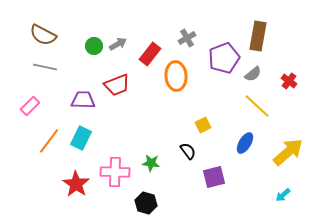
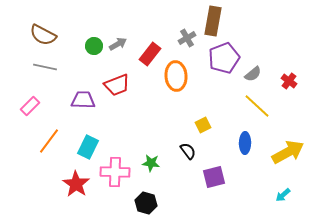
brown rectangle: moved 45 px left, 15 px up
cyan rectangle: moved 7 px right, 9 px down
blue ellipse: rotated 30 degrees counterclockwise
yellow arrow: rotated 12 degrees clockwise
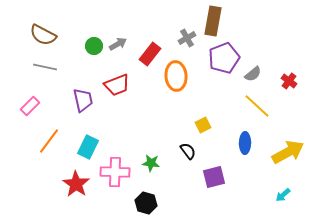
purple trapezoid: rotated 75 degrees clockwise
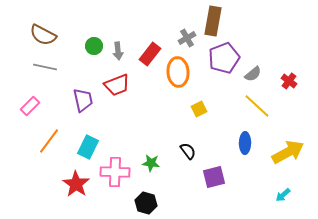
gray arrow: moved 7 px down; rotated 114 degrees clockwise
orange ellipse: moved 2 px right, 4 px up
yellow square: moved 4 px left, 16 px up
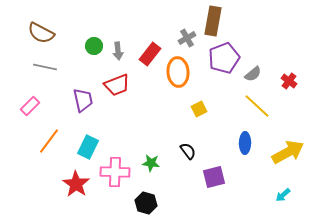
brown semicircle: moved 2 px left, 2 px up
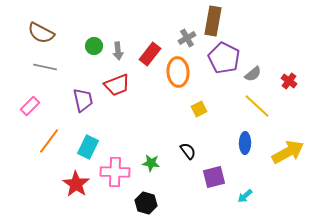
purple pentagon: rotated 24 degrees counterclockwise
cyan arrow: moved 38 px left, 1 px down
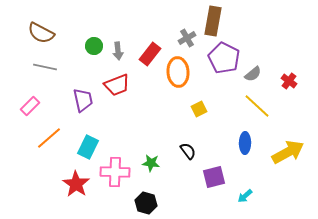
orange line: moved 3 px up; rotated 12 degrees clockwise
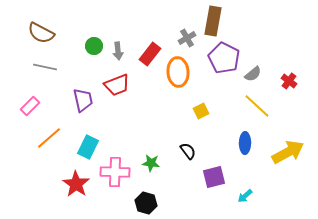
yellow square: moved 2 px right, 2 px down
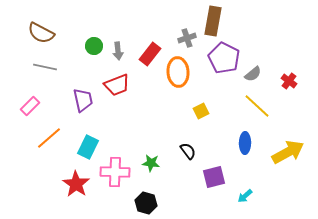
gray cross: rotated 12 degrees clockwise
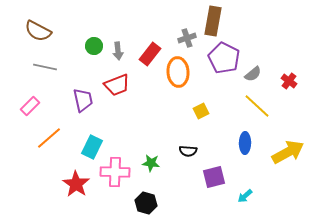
brown semicircle: moved 3 px left, 2 px up
cyan rectangle: moved 4 px right
black semicircle: rotated 132 degrees clockwise
